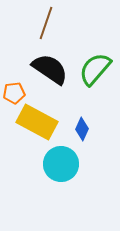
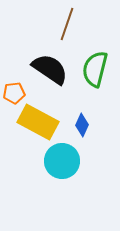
brown line: moved 21 px right, 1 px down
green semicircle: rotated 27 degrees counterclockwise
yellow rectangle: moved 1 px right
blue diamond: moved 4 px up
cyan circle: moved 1 px right, 3 px up
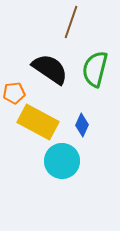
brown line: moved 4 px right, 2 px up
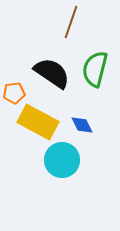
black semicircle: moved 2 px right, 4 px down
blue diamond: rotated 50 degrees counterclockwise
cyan circle: moved 1 px up
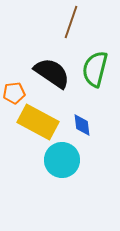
blue diamond: rotated 20 degrees clockwise
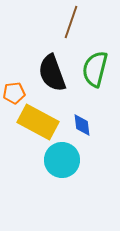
black semicircle: rotated 144 degrees counterclockwise
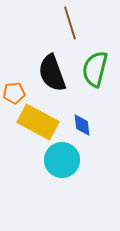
brown line: moved 1 px left, 1 px down; rotated 36 degrees counterclockwise
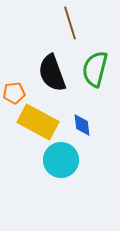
cyan circle: moved 1 px left
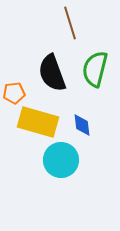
yellow rectangle: rotated 12 degrees counterclockwise
